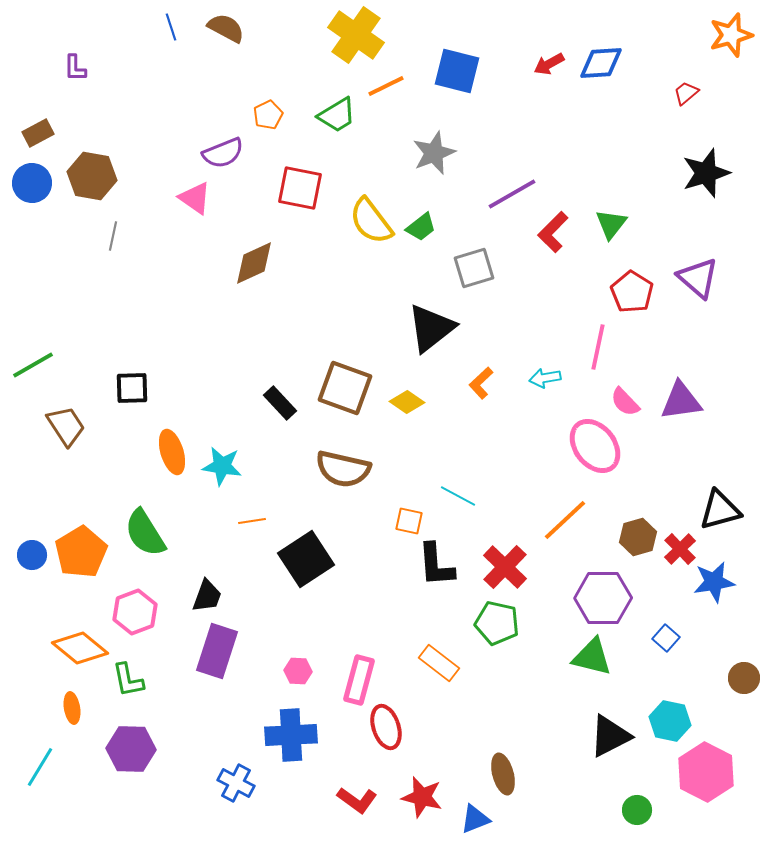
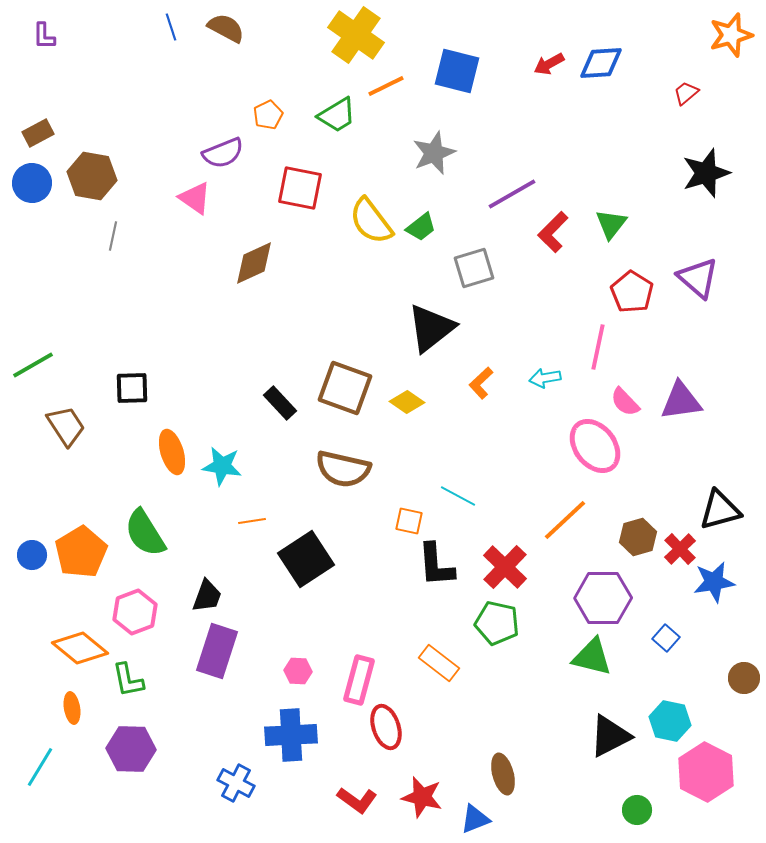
purple L-shape at (75, 68): moved 31 px left, 32 px up
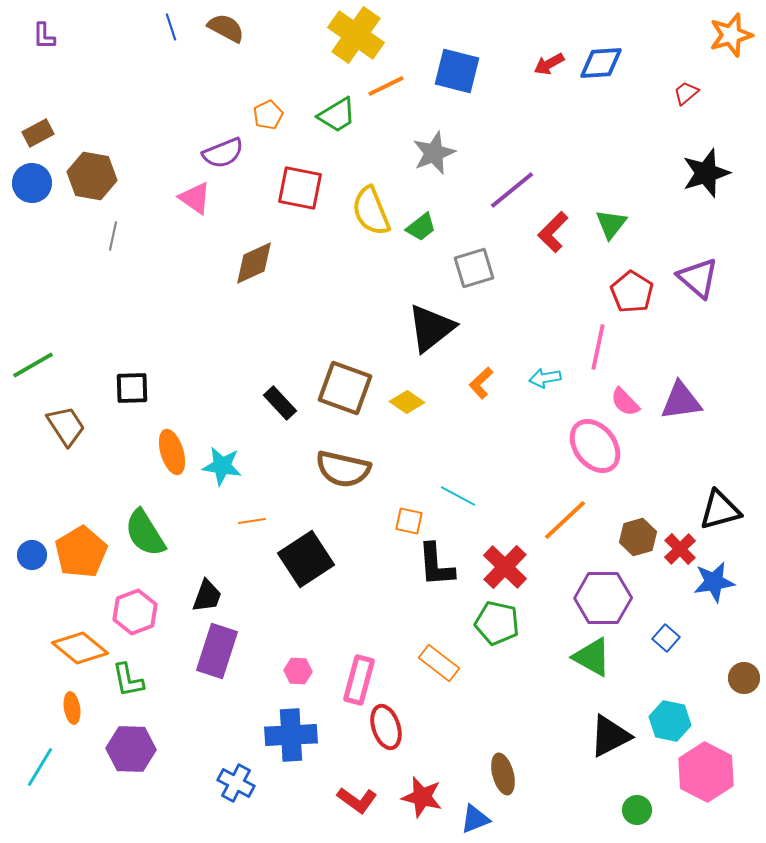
purple line at (512, 194): moved 4 px up; rotated 9 degrees counterclockwise
yellow semicircle at (371, 221): moved 10 px up; rotated 15 degrees clockwise
green triangle at (592, 657): rotated 15 degrees clockwise
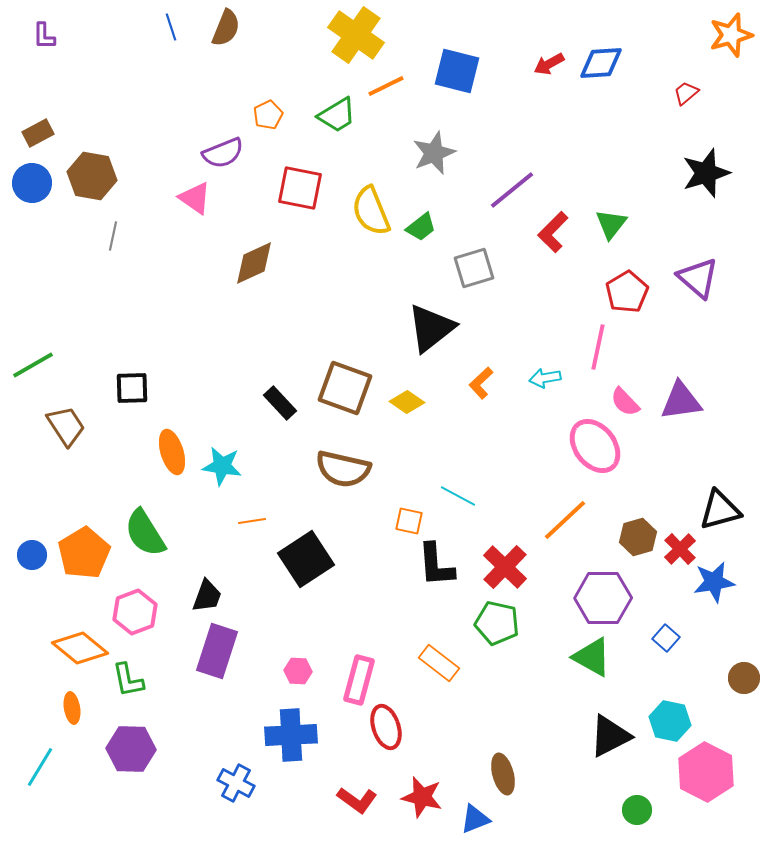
brown semicircle at (226, 28): rotated 84 degrees clockwise
red pentagon at (632, 292): moved 5 px left; rotated 9 degrees clockwise
orange pentagon at (81, 552): moved 3 px right, 1 px down
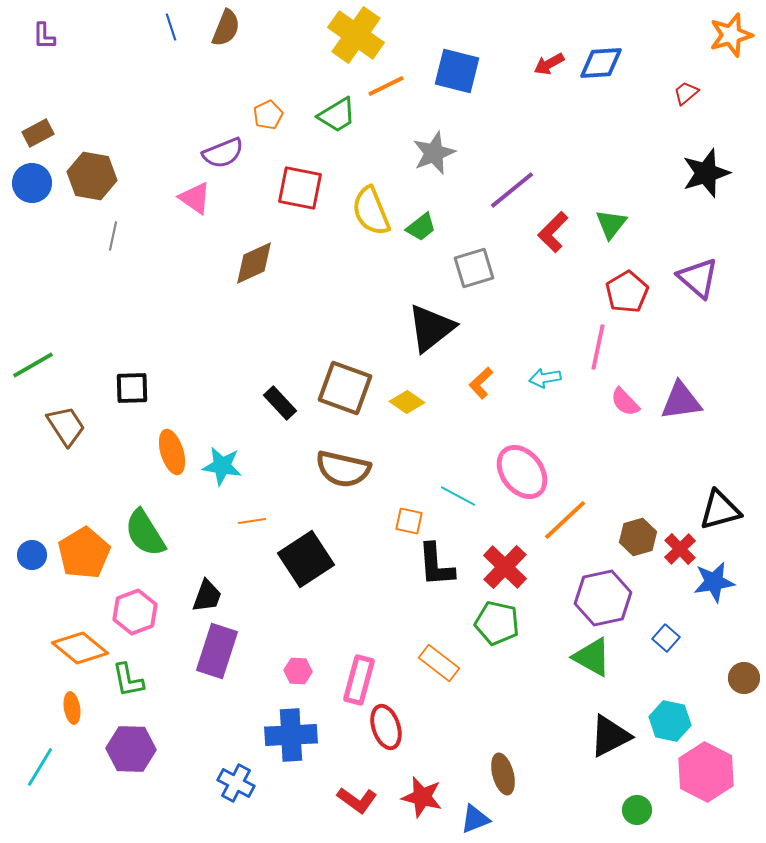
pink ellipse at (595, 446): moved 73 px left, 26 px down
purple hexagon at (603, 598): rotated 12 degrees counterclockwise
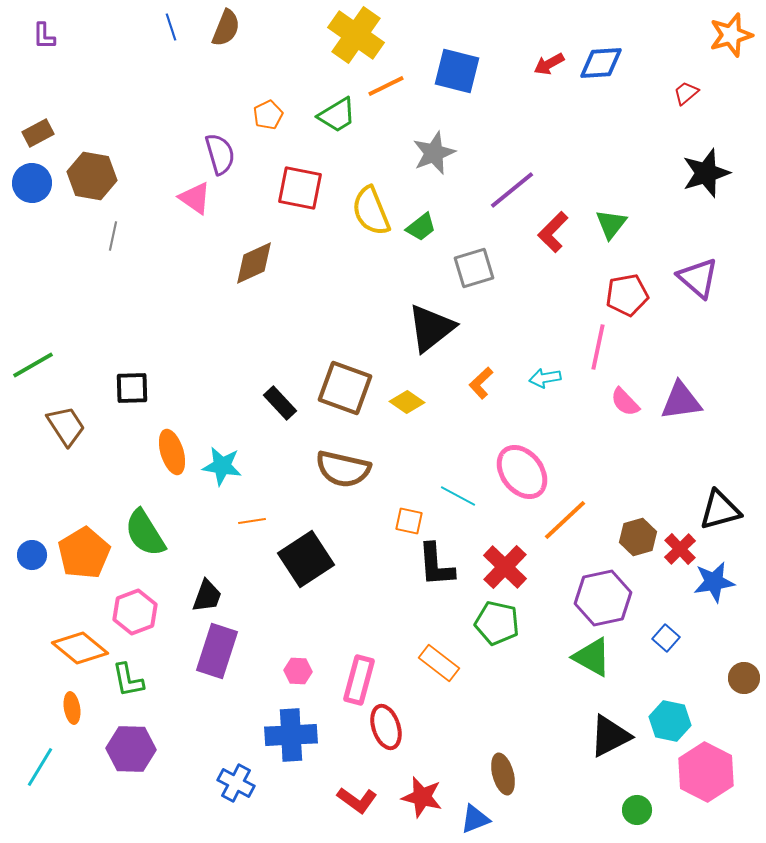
purple semicircle at (223, 153): moved 3 px left, 1 px down; rotated 84 degrees counterclockwise
red pentagon at (627, 292): moved 3 px down; rotated 21 degrees clockwise
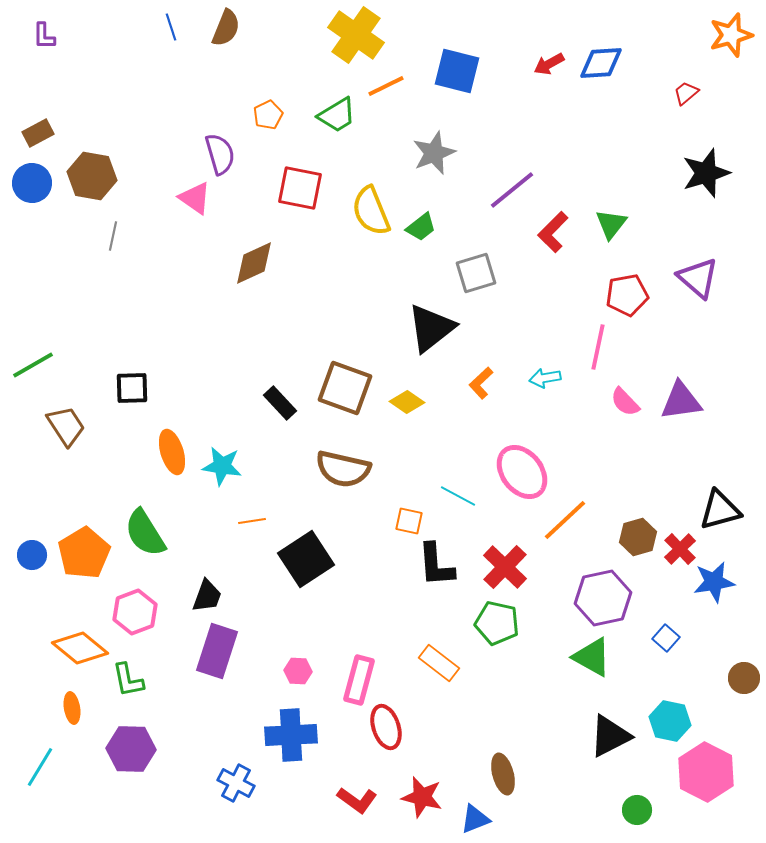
gray square at (474, 268): moved 2 px right, 5 px down
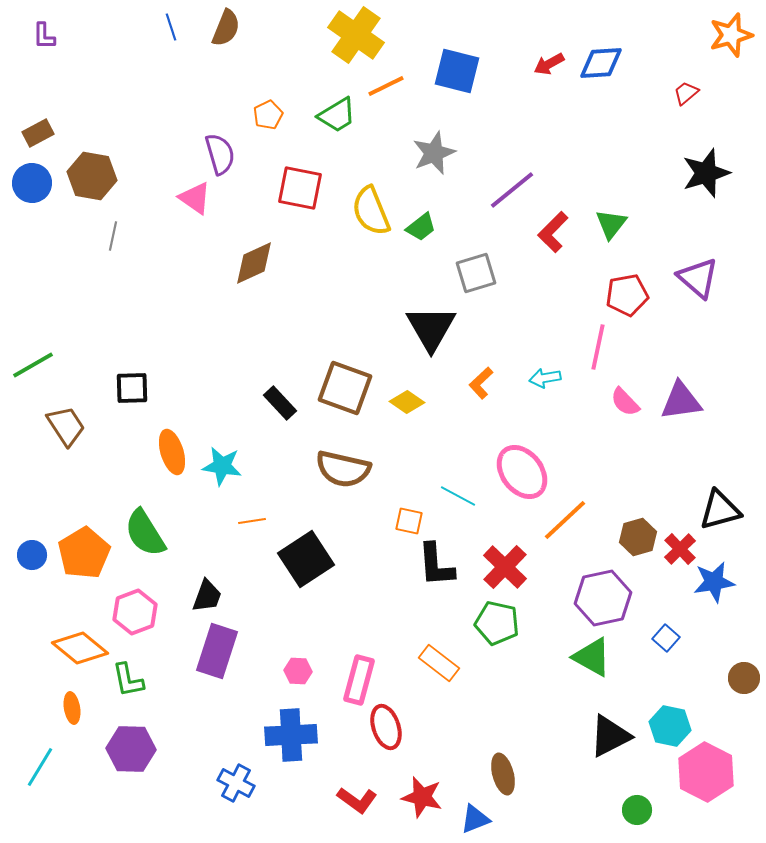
black triangle at (431, 328): rotated 22 degrees counterclockwise
cyan hexagon at (670, 721): moved 5 px down
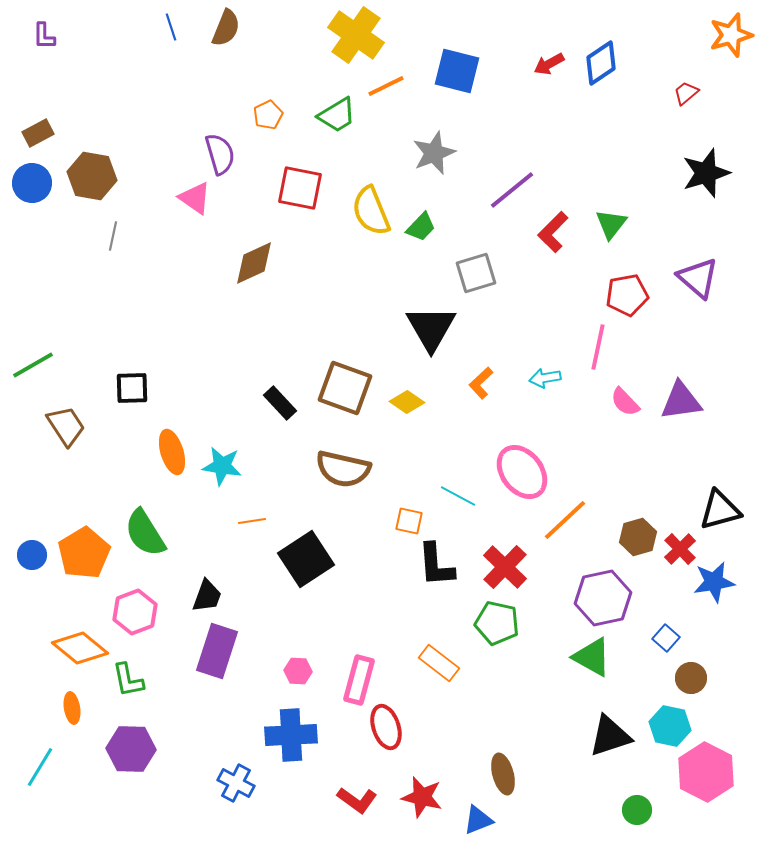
blue diamond at (601, 63): rotated 30 degrees counterclockwise
green trapezoid at (421, 227): rotated 8 degrees counterclockwise
brown circle at (744, 678): moved 53 px left
black triangle at (610, 736): rotated 9 degrees clockwise
blue triangle at (475, 819): moved 3 px right, 1 px down
